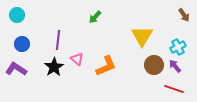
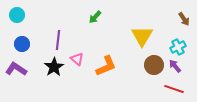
brown arrow: moved 4 px down
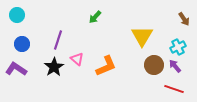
purple line: rotated 12 degrees clockwise
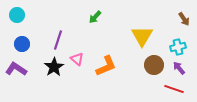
cyan cross: rotated 14 degrees clockwise
purple arrow: moved 4 px right, 2 px down
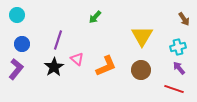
brown circle: moved 13 px left, 5 px down
purple L-shape: rotated 95 degrees clockwise
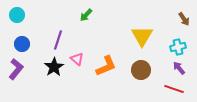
green arrow: moved 9 px left, 2 px up
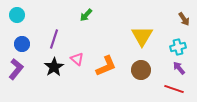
purple line: moved 4 px left, 1 px up
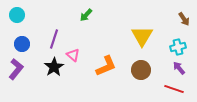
pink triangle: moved 4 px left, 4 px up
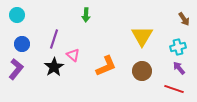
green arrow: rotated 40 degrees counterclockwise
brown circle: moved 1 px right, 1 px down
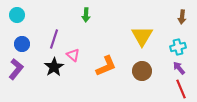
brown arrow: moved 2 px left, 2 px up; rotated 40 degrees clockwise
red line: moved 7 px right; rotated 48 degrees clockwise
